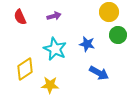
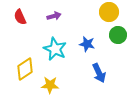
blue arrow: rotated 36 degrees clockwise
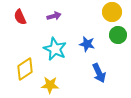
yellow circle: moved 3 px right
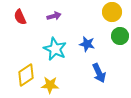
green circle: moved 2 px right, 1 px down
yellow diamond: moved 1 px right, 6 px down
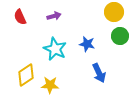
yellow circle: moved 2 px right
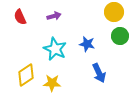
yellow star: moved 2 px right, 2 px up
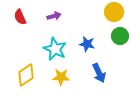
yellow star: moved 9 px right, 6 px up
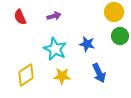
yellow star: moved 1 px right, 1 px up
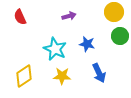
purple arrow: moved 15 px right
yellow diamond: moved 2 px left, 1 px down
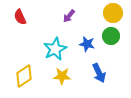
yellow circle: moved 1 px left, 1 px down
purple arrow: rotated 144 degrees clockwise
green circle: moved 9 px left
cyan star: rotated 20 degrees clockwise
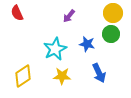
red semicircle: moved 3 px left, 4 px up
green circle: moved 2 px up
yellow diamond: moved 1 px left
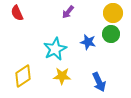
purple arrow: moved 1 px left, 4 px up
blue star: moved 1 px right, 2 px up
blue arrow: moved 9 px down
